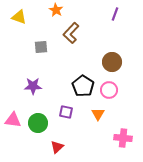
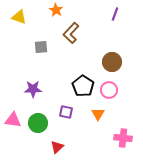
purple star: moved 3 px down
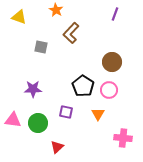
gray square: rotated 16 degrees clockwise
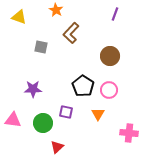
brown circle: moved 2 px left, 6 px up
green circle: moved 5 px right
pink cross: moved 6 px right, 5 px up
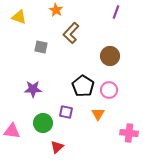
purple line: moved 1 px right, 2 px up
pink triangle: moved 1 px left, 11 px down
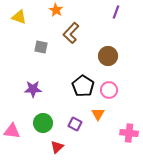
brown circle: moved 2 px left
purple square: moved 9 px right, 12 px down; rotated 16 degrees clockwise
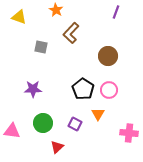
black pentagon: moved 3 px down
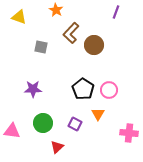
brown circle: moved 14 px left, 11 px up
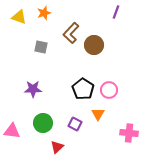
orange star: moved 12 px left, 3 px down; rotated 24 degrees clockwise
